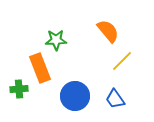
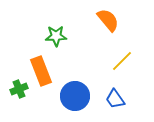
orange semicircle: moved 11 px up
green star: moved 4 px up
orange rectangle: moved 1 px right, 3 px down
green cross: rotated 18 degrees counterclockwise
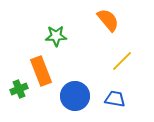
blue trapezoid: rotated 135 degrees clockwise
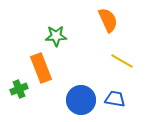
orange semicircle: rotated 15 degrees clockwise
yellow line: rotated 75 degrees clockwise
orange rectangle: moved 3 px up
blue circle: moved 6 px right, 4 px down
